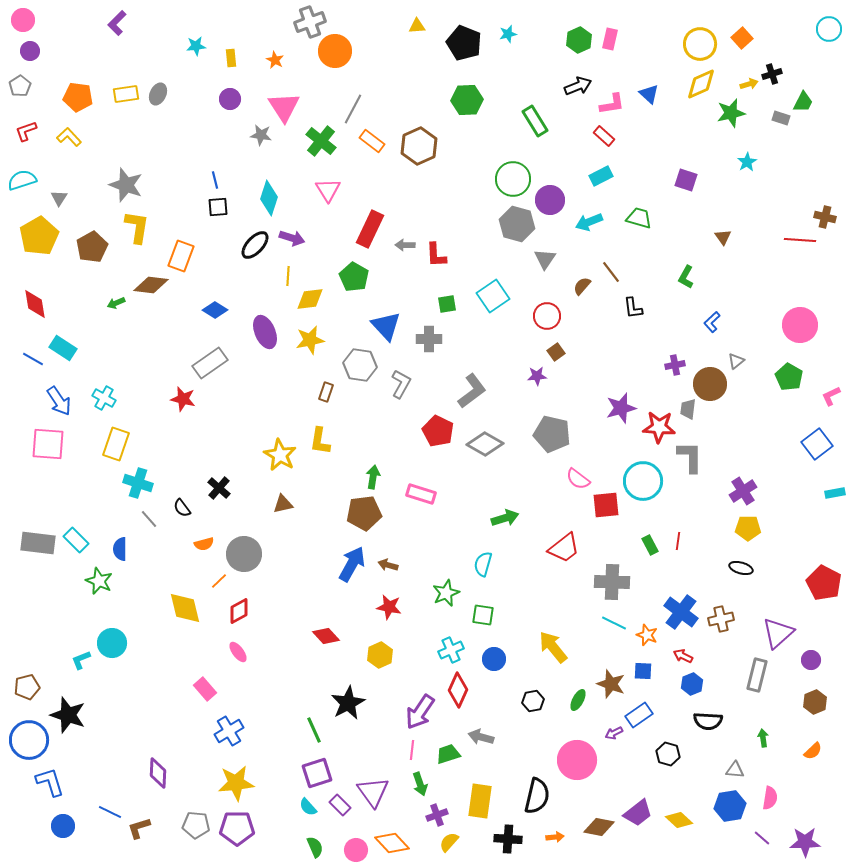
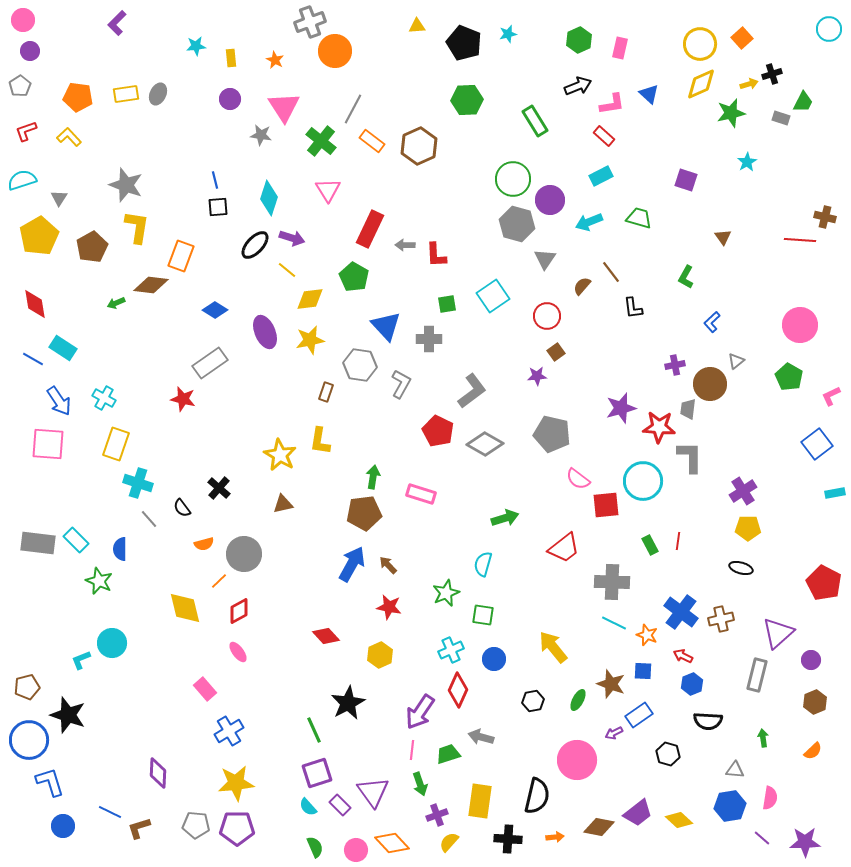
pink rectangle at (610, 39): moved 10 px right, 9 px down
yellow line at (288, 276): moved 1 px left, 6 px up; rotated 54 degrees counterclockwise
brown arrow at (388, 565): rotated 30 degrees clockwise
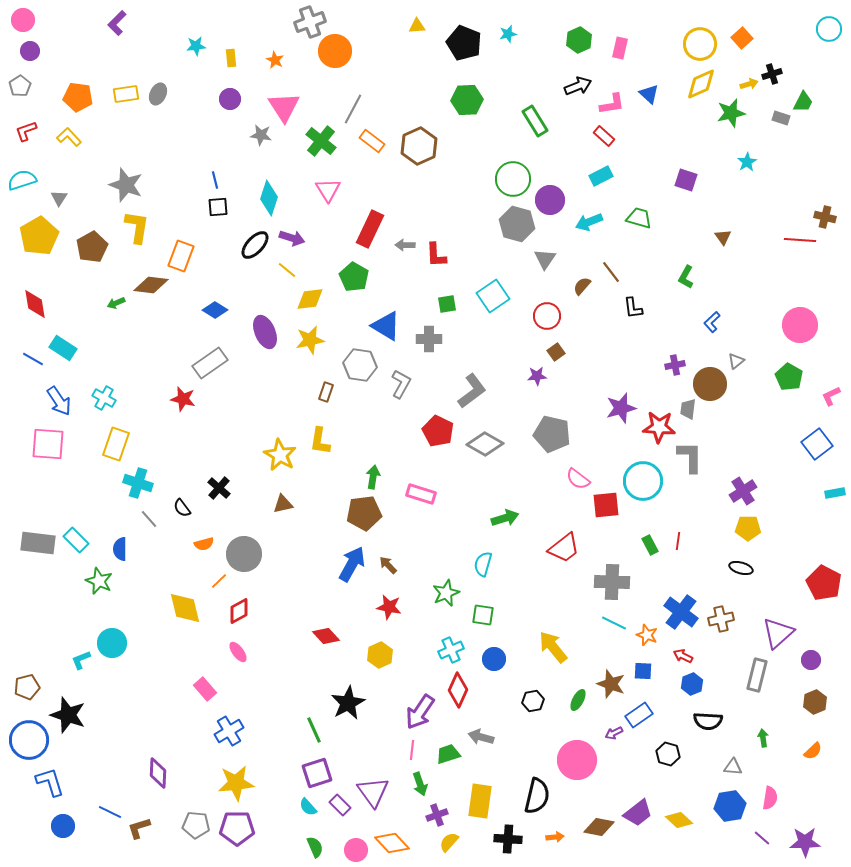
blue triangle at (386, 326): rotated 16 degrees counterclockwise
gray triangle at (735, 770): moved 2 px left, 3 px up
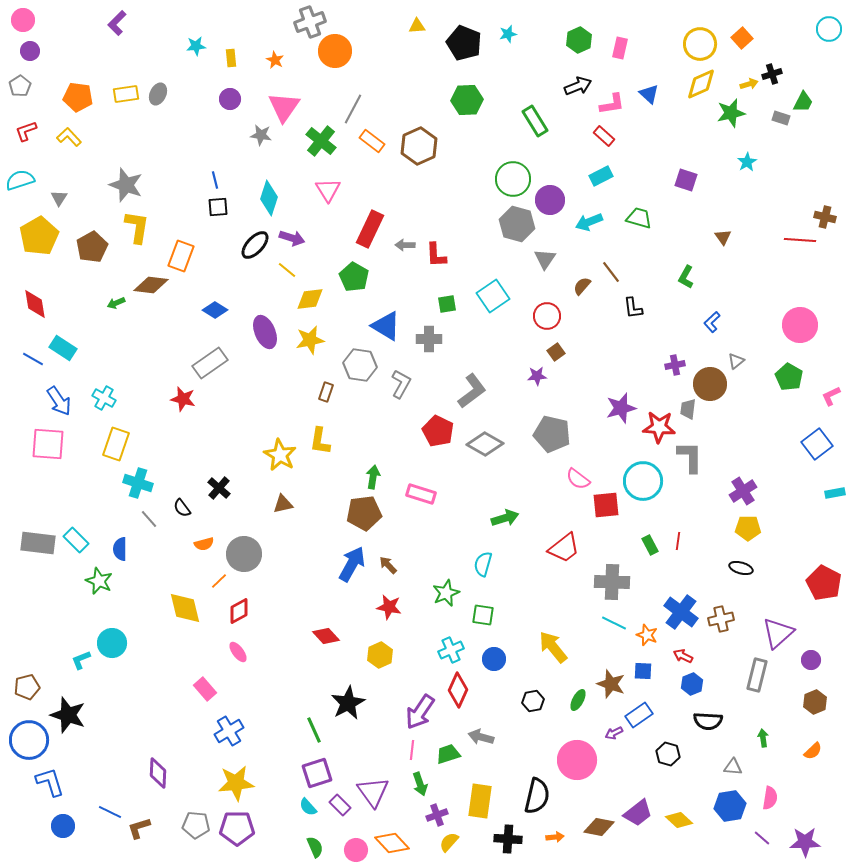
pink triangle at (284, 107): rotated 8 degrees clockwise
cyan semicircle at (22, 180): moved 2 px left
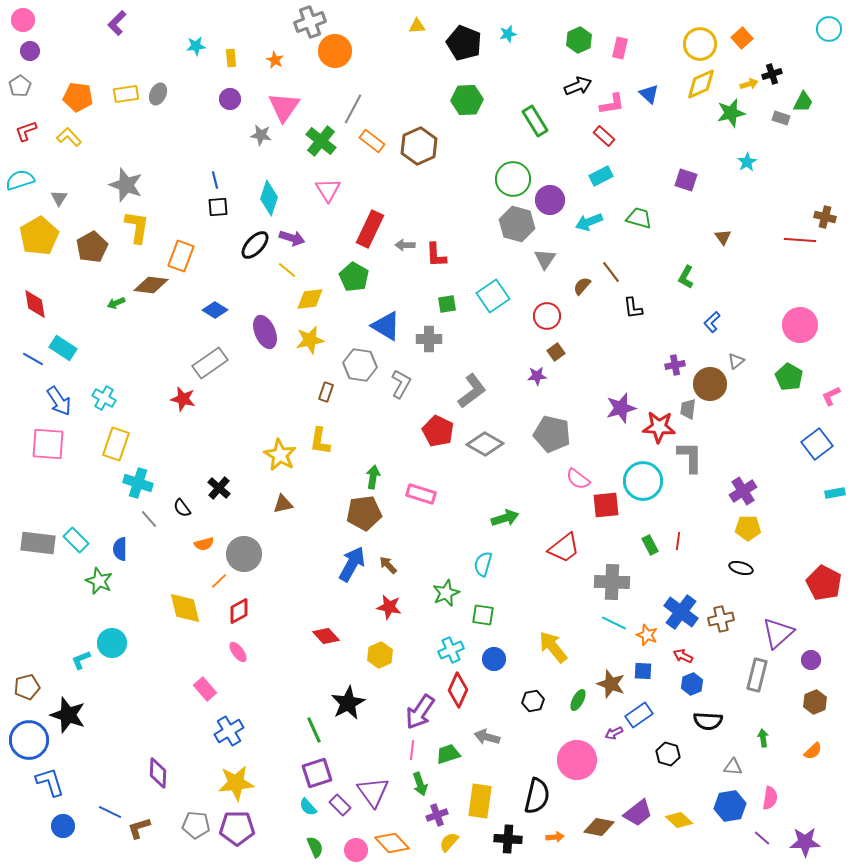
gray arrow at (481, 737): moved 6 px right
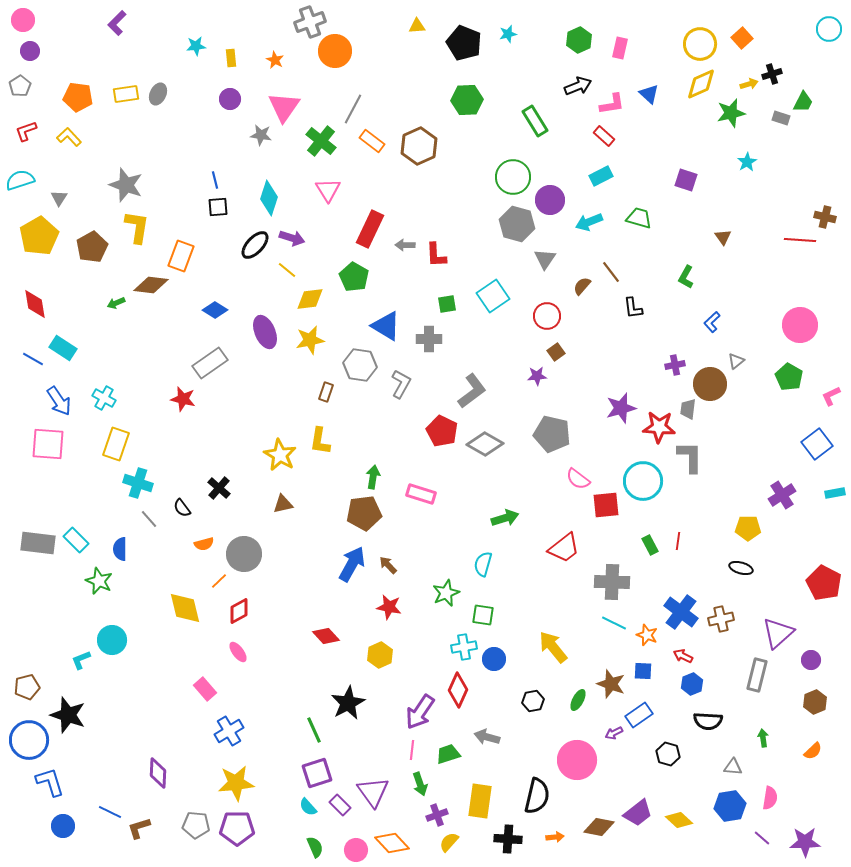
green circle at (513, 179): moved 2 px up
red pentagon at (438, 431): moved 4 px right
purple cross at (743, 491): moved 39 px right, 4 px down
cyan circle at (112, 643): moved 3 px up
cyan cross at (451, 650): moved 13 px right, 3 px up; rotated 15 degrees clockwise
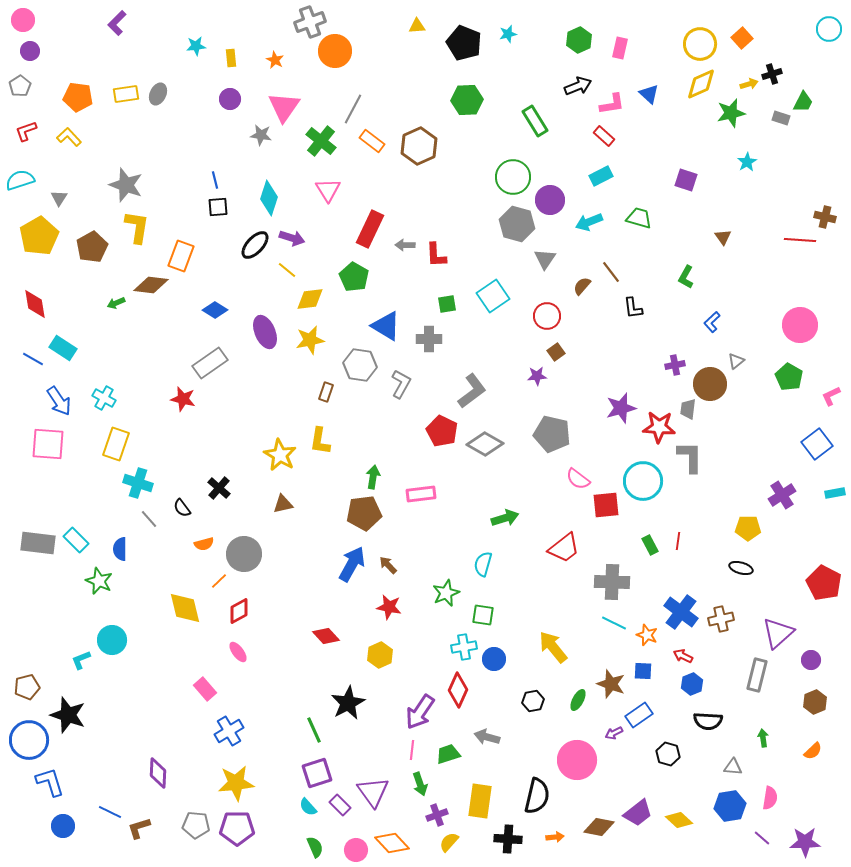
pink rectangle at (421, 494): rotated 24 degrees counterclockwise
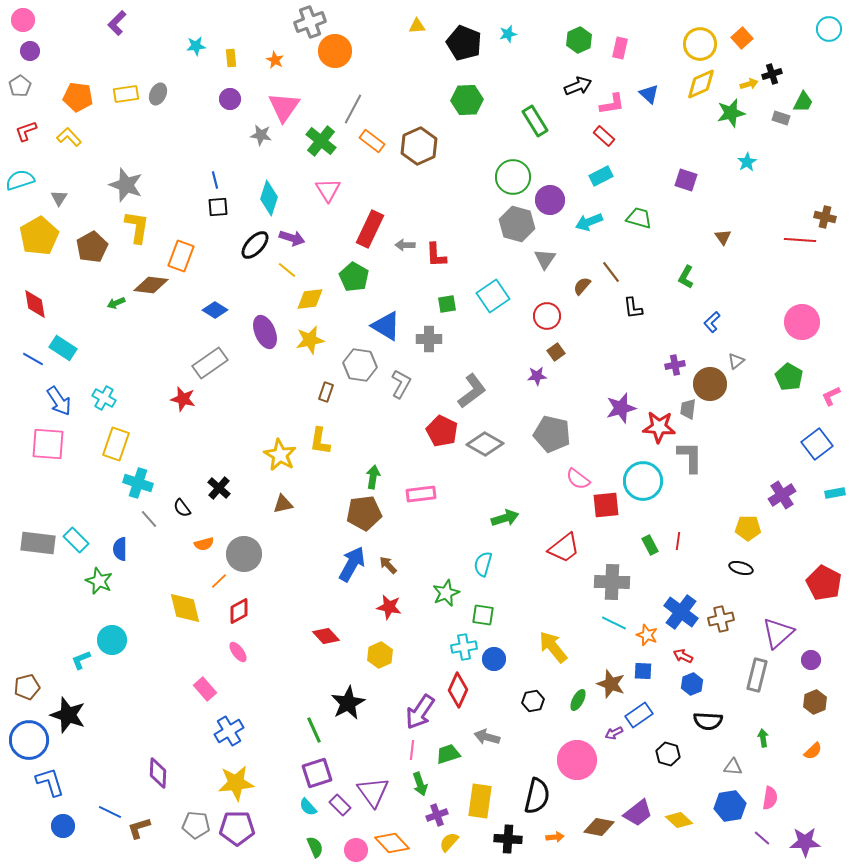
pink circle at (800, 325): moved 2 px right, 3 px up
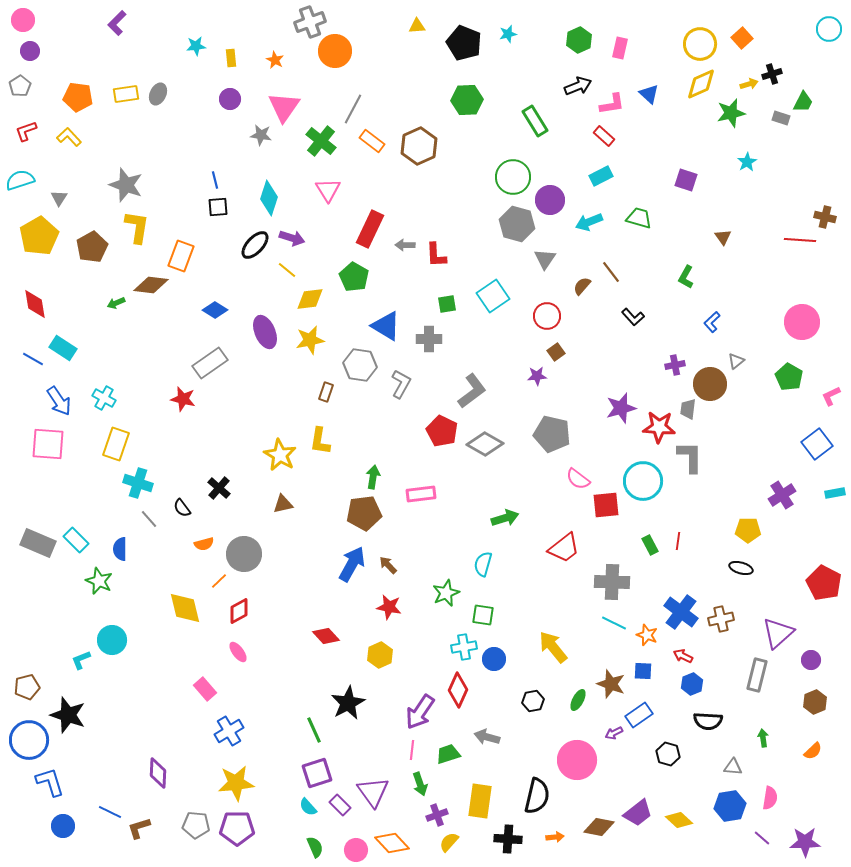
black L-shape at (633, 308): moved 9 px down; rotated 35 degrees counterclockwise
yellow pentagon at (748, 528): moved 2 px down
gray rectangle at (38, 543): rotated 16 degrees clockwise
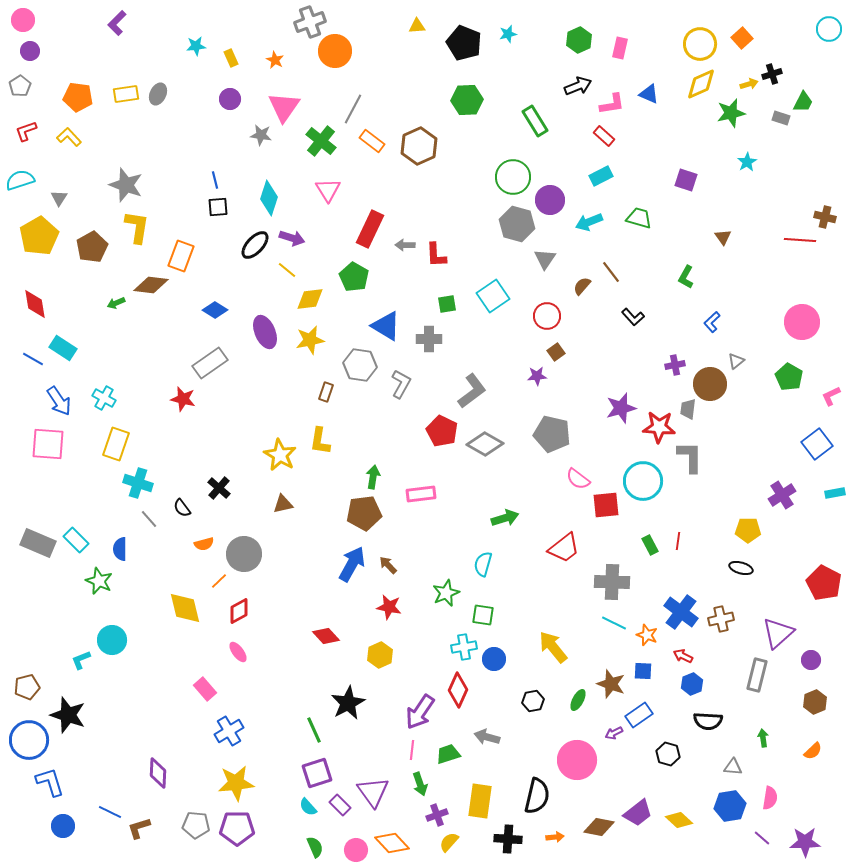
yellow rectangle at (231, 58): rotated 18 degrees counterclockwise
blue triangle at (649, 94): rotated 20 degrees counterclockwise
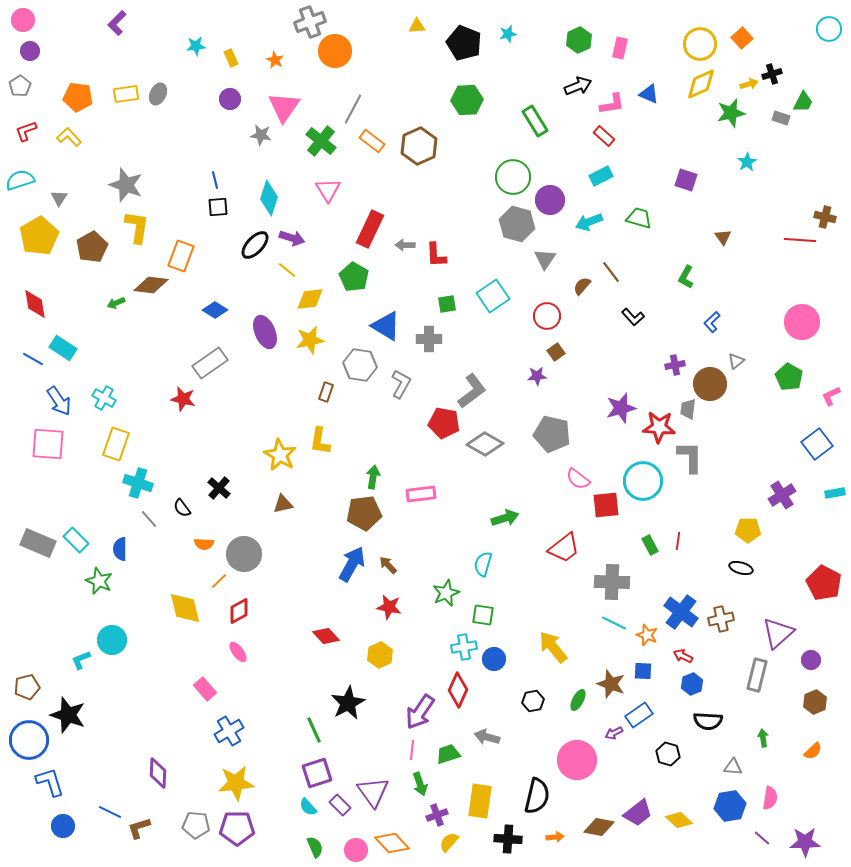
red pentagon at (442, 431): moved 2 px right, 8 px up; rotated 16 degrees counterclockwise
orange semicircle at (204, 544): rotated 18 degrees clockwise
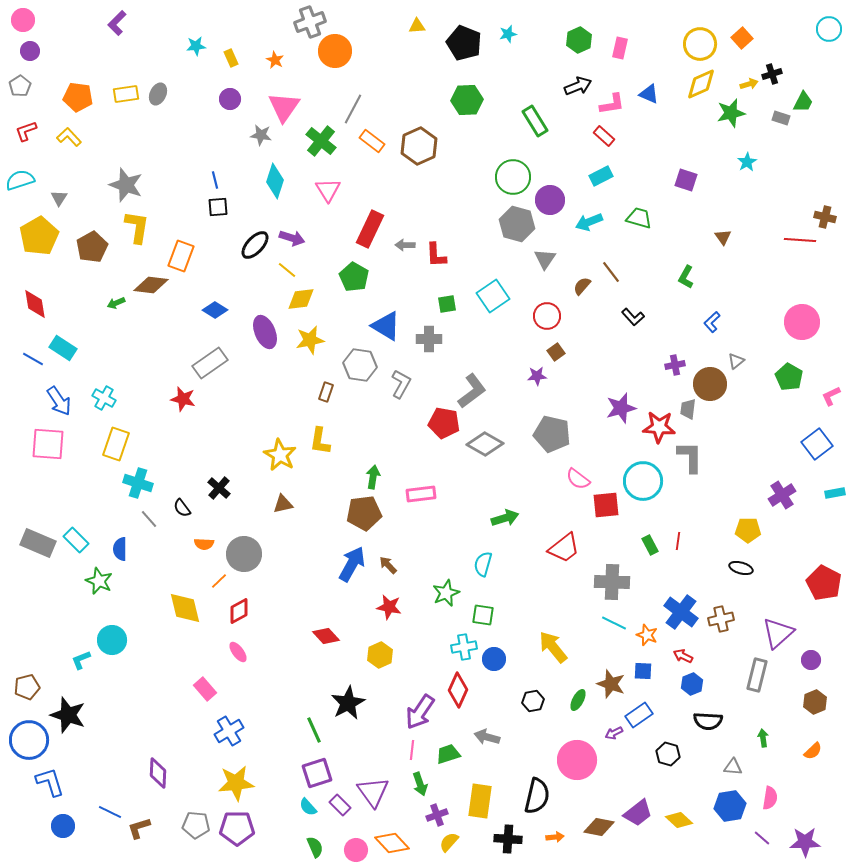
cyan diamond at (269, 198): moved 6 px right, 17 px up
yellow diamond at (310, 299): moved 9 px left
